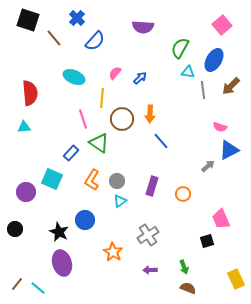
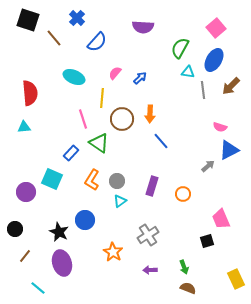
pink square at (222, 25): moved 6 px left, 3 px down
blue semicircle at (95, 41): moved 2 px right, 1 px down
brown line at (17, 284): moved 8 px right, 28 px up
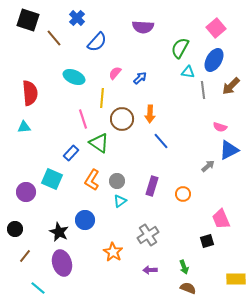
yellow rectangle at (236, 279): rotated 66 degrees counterclockwise
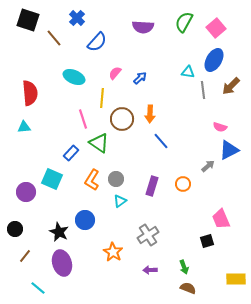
green semicircle at (180, 48): moved 4 px right, 26 px up
gray circle at (117, 181): moved 1 px left, 2 px up
orange circle at (183, 194): moved 10 px up
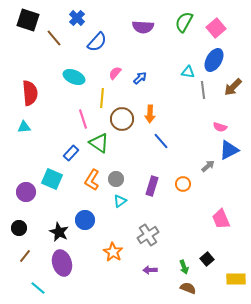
brown arrow at (231, 86): moved 2 px right, 1 px down
black circle at (15, 229): moved 4 px right, 1 px up
black square at (207, 241): moved 18 px down; rotated 24 degrees counterclockwise
